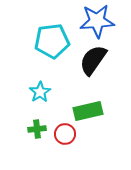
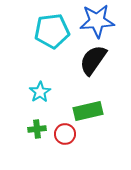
cyan pentagon: moved 10 px up
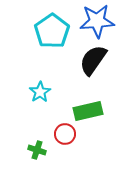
cyan pentagon: rotated 28 degrees counterclockwise
green cross: moved 21 px down; rotated 24 degrees clockwise
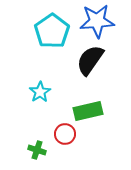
black semicircle: moved 3 px left
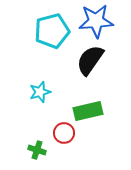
blue star: moved 1 px left
cyan pentagon: rotated 20 degrees clockwise
cyan star: rotated 15 degrees clockwise
red circle: moved 1 px left, 1 px up
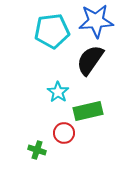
cyan pentagon: rotated 8 degrees clockwise
cyan star: moved 18 px right; rotated 20 degrees counterclockwise
